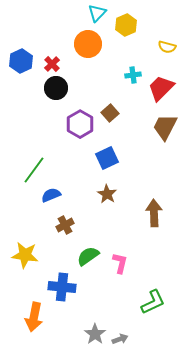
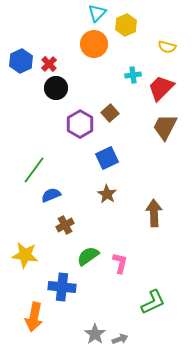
orange circle: moved 6 px right
red cross: moved 3 px left
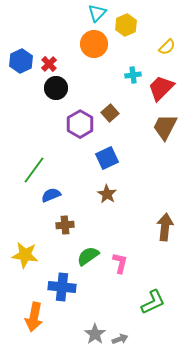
yellow semicircle: rotated 60 degrees counterclockwise
brown arrow: moved 11 px right, 14 px down; rotated 8 degrees clockwise
brown cross: rotated 24 degrees clockwise
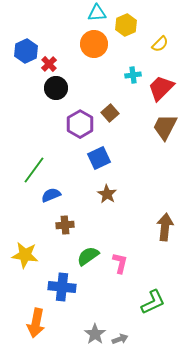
cyan triangle: rotated 42 degrees clockwise
yellow semicircle: moved 7 px left, 3 px up
blue hexagon: moved 5 px right, 10 px up
blue square: moved 8 px left
orange arrow: moved 2 px right, 6 px down
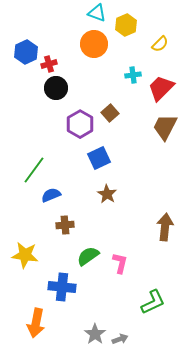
cyan triangle: rotated 24 degrees clockwise
blue hexagon: moved 1 px down
red cross: rotated 28 degrees clockwise
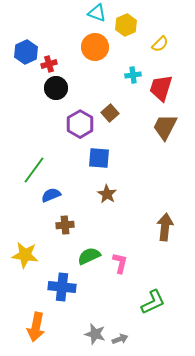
orange circle: moved 1 px right, 3 px down
red trapezoid: rotated 28 degrees counterclockwise
blue square: rotated 30 degrees clockwise
green semicircle: moved 1 px right; rotated 10 degrees clockwise
orange arrow: moved 4 px down
gray star: rotated 20 degrees counterclockwise
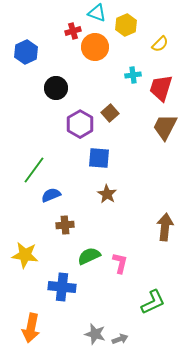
red cross: moved 24 px right, 33 px up
orange arrow: moved 5 px left, 1 px down
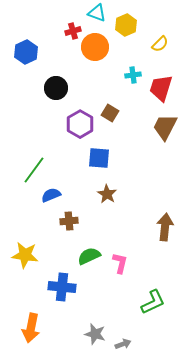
brown square: rotated 18 degrees counterclockwise
brown cross: moved 4 px right, 4 px up
gray arrow: moved 3 px right, 5 px down
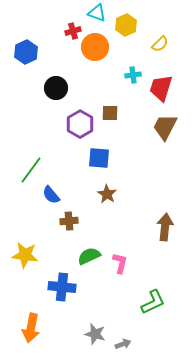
brown square: rotated 30 degrees counterclockwise
green line: moved 3 px left
blue semicircle: rotated 108 degrees counterclockwise
